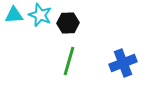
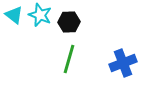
cyan triangle: rotated 42 degrees clockwise
black hexagon: moved 1 px right, 1 px up
green line: moved 2 px up
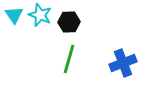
cyan triangle: rotated 18 degrees clockwise
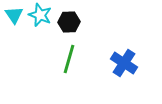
blue cross: moved 1 px right; rotated 36 degrees counterclockwise
